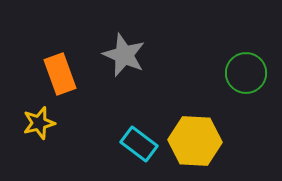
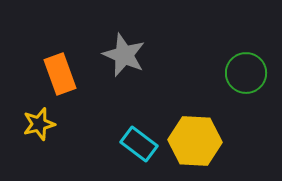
yellow star: moved 1 px down
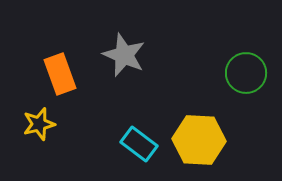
yellow hexagon: moved 4 px right, 1 px up
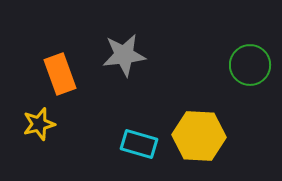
gray star: rotated 30 degrees counterclockwise
green circle: moved 4 px right, 8 px up
yellow hexagon: moved 4 px up
cyan rectangle: rotated 21 degrees counterclockwise
